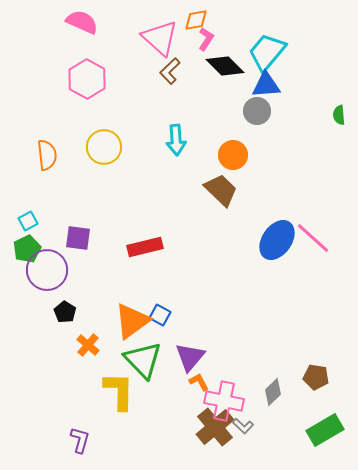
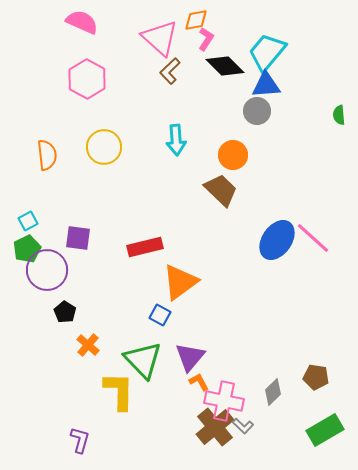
orange triangle: moved 48 px right, 39 px up
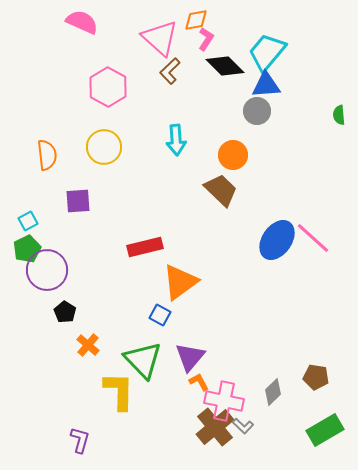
pink hexagon: moved 21 px right, 8 px down
purple square: moved 37 px up; rotated 12 degrees counterclockwise
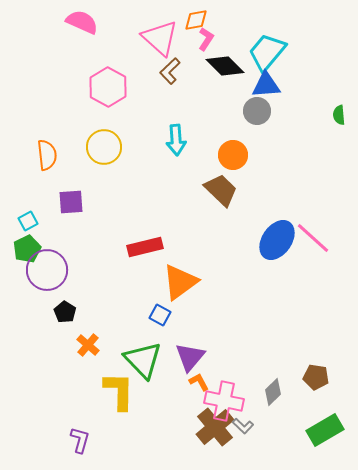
purple square: moved 7 px left, 1 px down
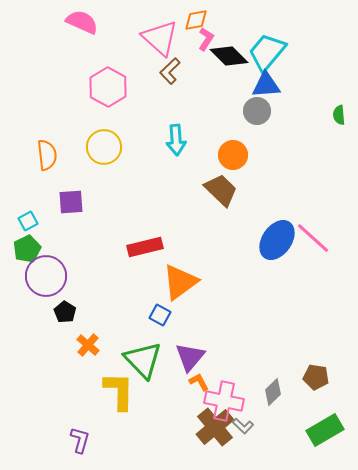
black diamond: moved 4 px right, 10 px up
purple circle: moved 1 px left, 6 px down
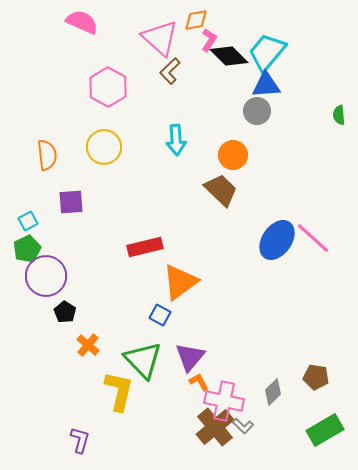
pink L-shape: moved 3 px right, 1 px down
yellow L-shape: rotated 12 degrees clockwise
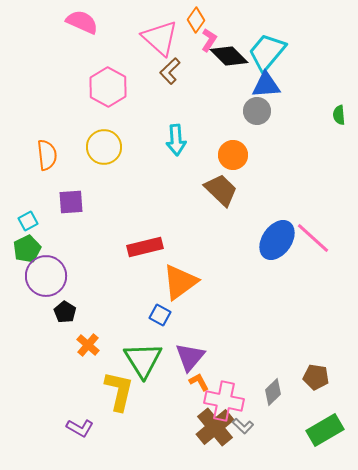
orange diamond: rotated 45 degrees counterclockwise
green triangle: rotated 12 degrees clockwise
purple L-shape: moved 12 px up; rotated 104 degrees clockwise
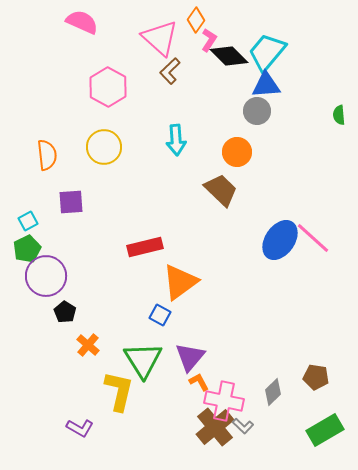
orange circle: moved 4 px right, 3 px up
blue ellipse: moved 3 px right
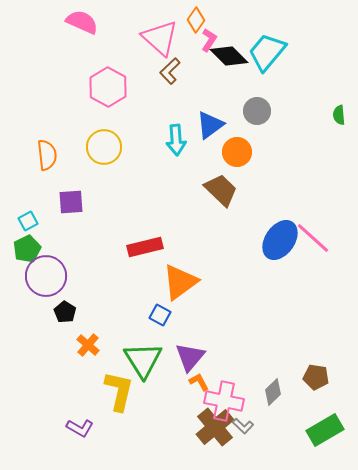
blue triangle: moved 56 px left, 40 px down; rotated 32 degrees counterclockwise
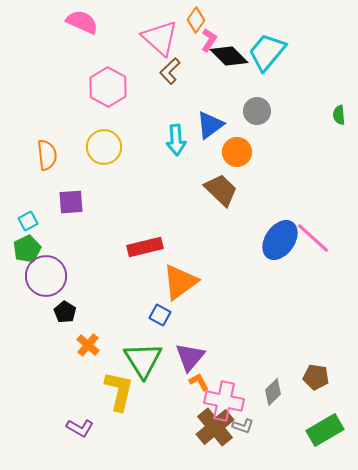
gray L-shape: rotated 25 degrees counterclockwise
